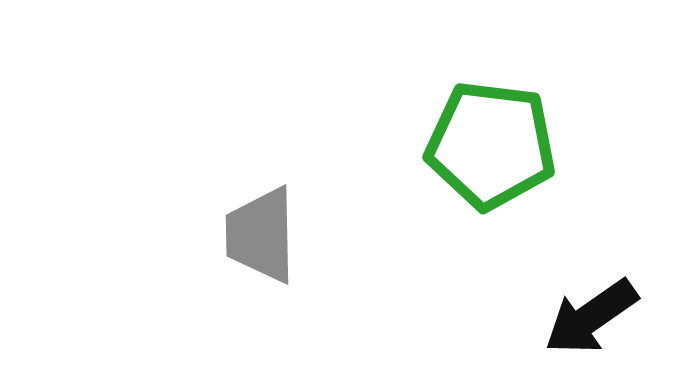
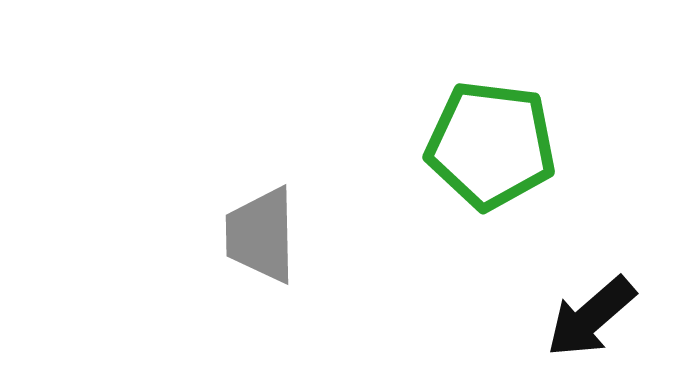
black arrow: rotated 6 degrees counterclockwise
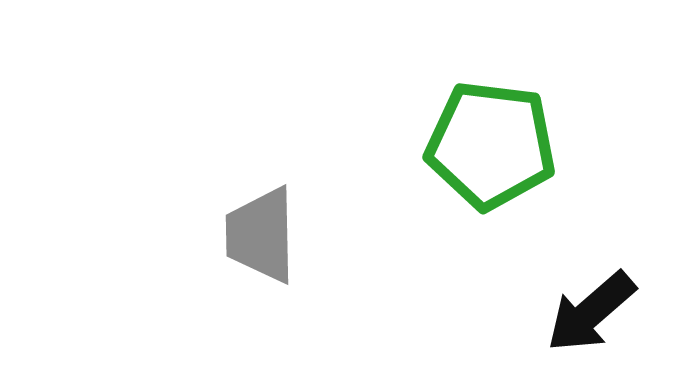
black arrow: moved 5 px up
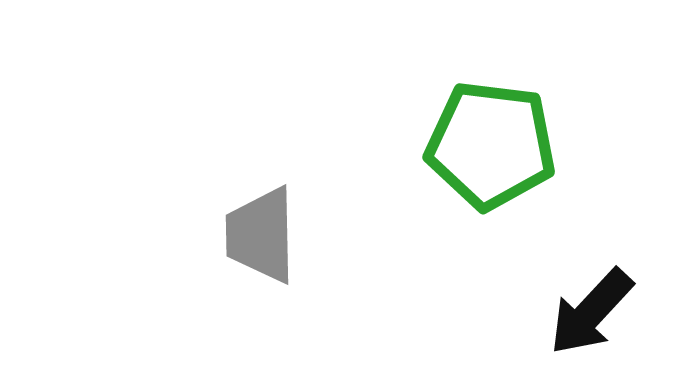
black arrow: rotated 6 degrees counterclockwise
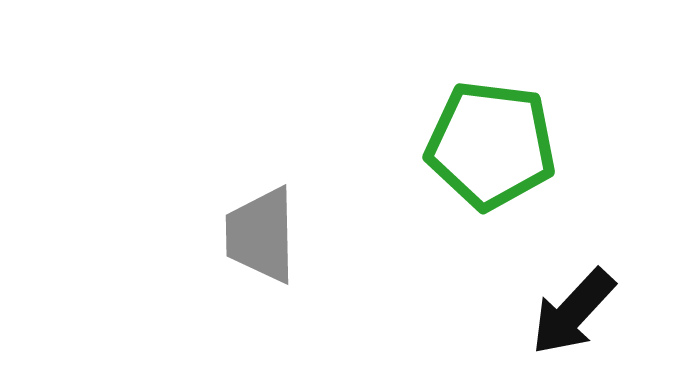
black arrow: moved 18 px left
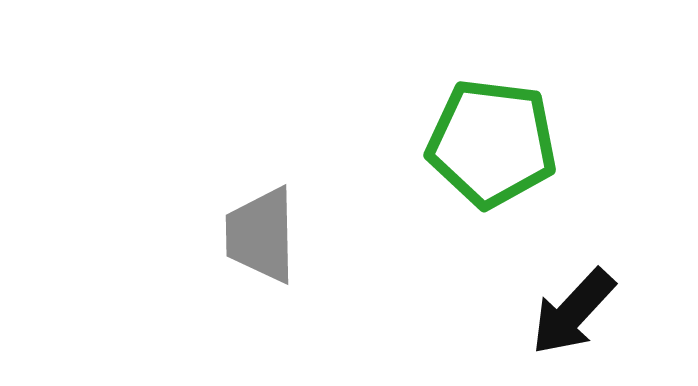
green pentagon: moved 1 px right, 2 px up
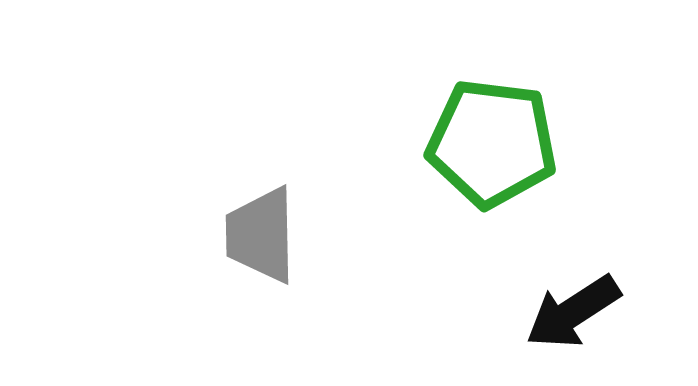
black arrow: rotated 14 degrees clockwise
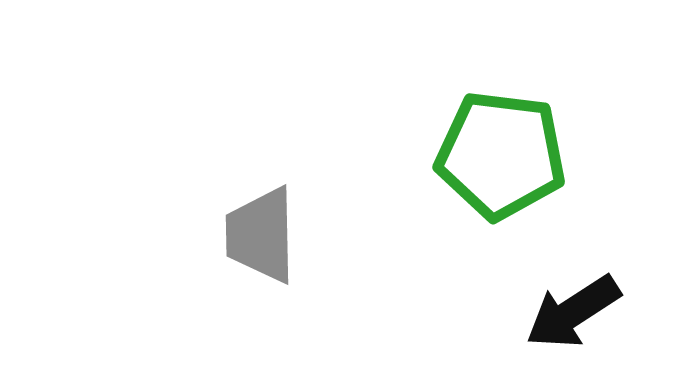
green pentagon: moved 9 px right, 12 px down
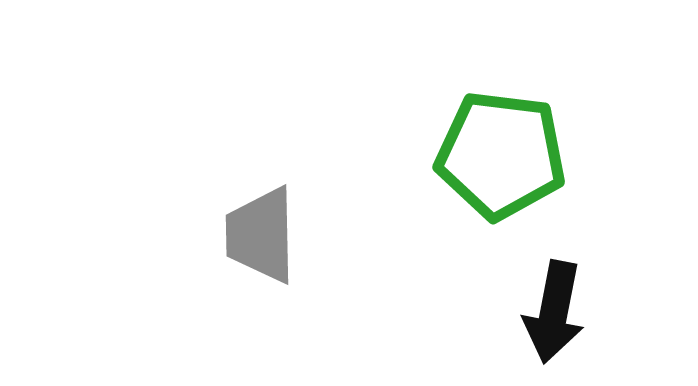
black arrow: moved 19 px left; rotated 46 degrees counterclockwise
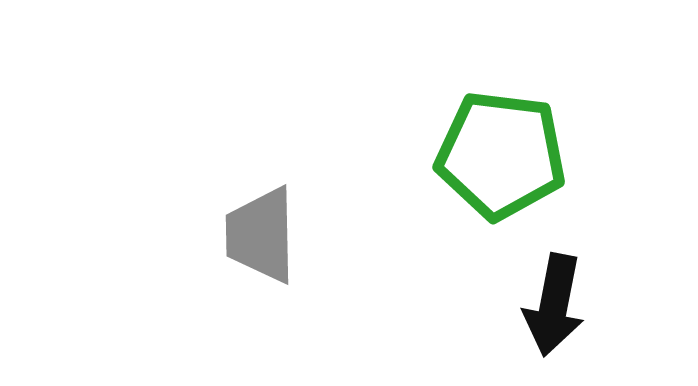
black arrow: moved 7 px up
